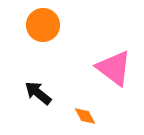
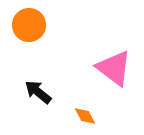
orange circle: moved 14 px left
black arrow: moved 1 px up
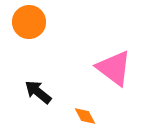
orange circle: moved 3 px up
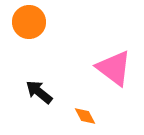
black arrow: moved 1 px right
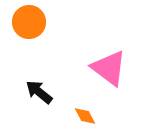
pink triangle: moved 5 px left
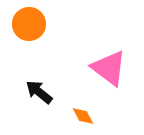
orange circle: moved 2 px down
orange diamond: moved 2 px left
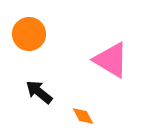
orange circle: moved 10 px down
pink triangle: moved 2 px right, 8 px up; rotated 6 degrees counterclockwise
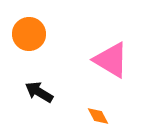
black arrow: rotated 8 degrees counterclockwise
orange diamond: moved 15 px right
